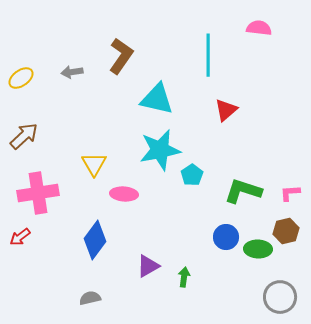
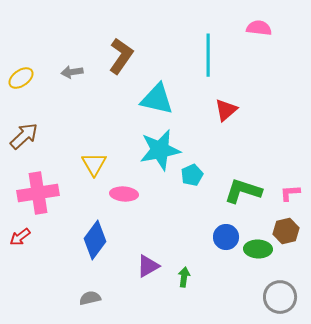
cyan pentagon: rotated 10 degrees clockwise
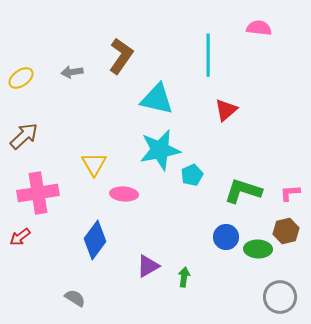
gray semicircle: moved 15 px left; rotated 45 degrees clockwise
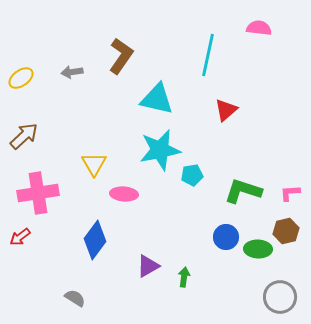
cyan line: rotated 12 degrees clockwise
cyan pentagon: rotated 15 degrees clockwise
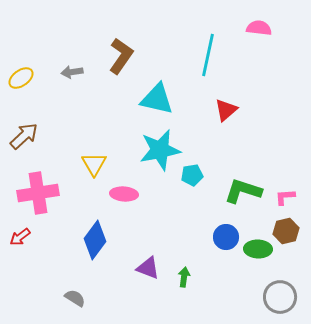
pink L-shape: moved 5 px left, 4 px down
purple triangle: moved 2 px down; rotated 50 degrees clockwise
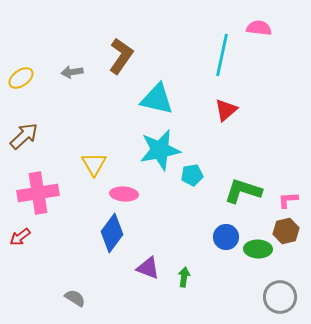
cyan line: moved 14 px right
pink L-shape: moved 3 px right, 3 px down
blue diamond: moved 17 px right, 7 px up
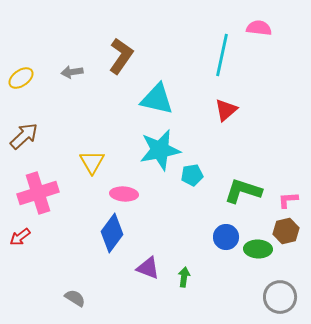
yellow triangle: moved 2 px left, 2 px up
pink cross: rotated 9 degrees counterclockwise
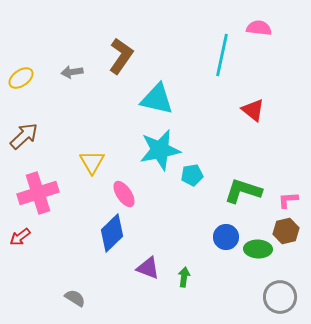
red triangle: moved 27 px right; rotated 40 degrees counterclockwise
pink ellipse: rotated 52 degrees clockwise
blue diamond: rotated 9 degrees clockwise
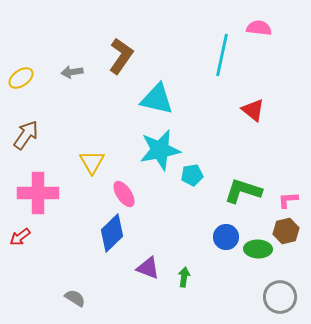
brown arrow: moved 2 px right, 1 px up; rotated 12 degrees counterclockwise
pink cross: rotated 18 degrees clockwise
